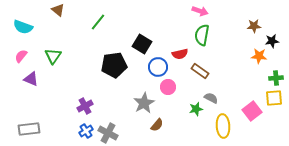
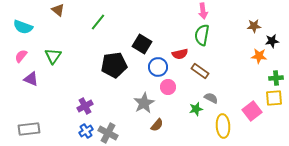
pink arrow: moved 3 px right; rotated 63 degrees clockwise
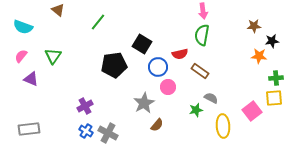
green star: moved 1 px down
blue cross: rotated 24 degrees counterclockwise
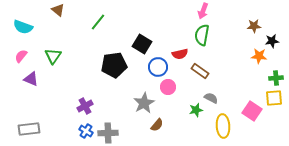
pink arrow: rotated 28 degrees clockwise
pink square: rotated 18 degrees counterclockwise
gray cross: rotated 30 degrees counterclockwise
